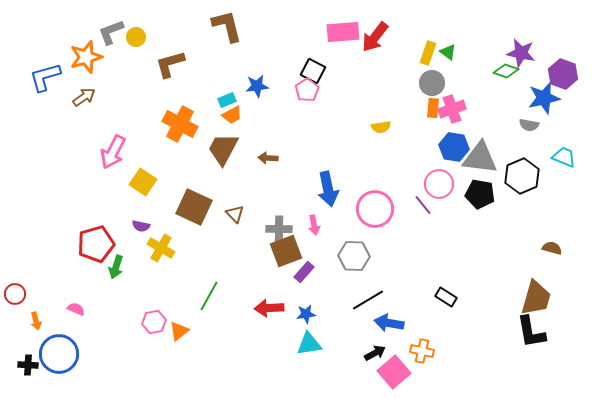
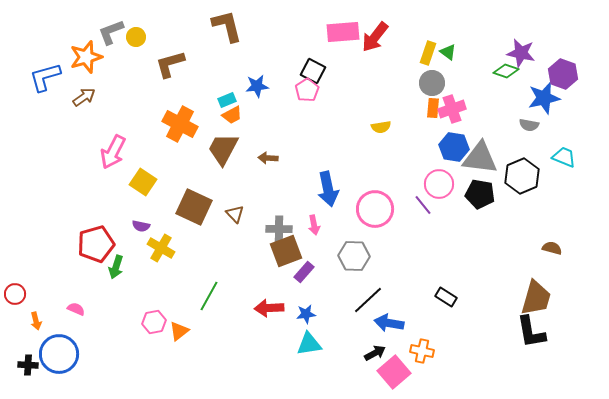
black line at (368, 300): rotated 12 degrees counterclockwise
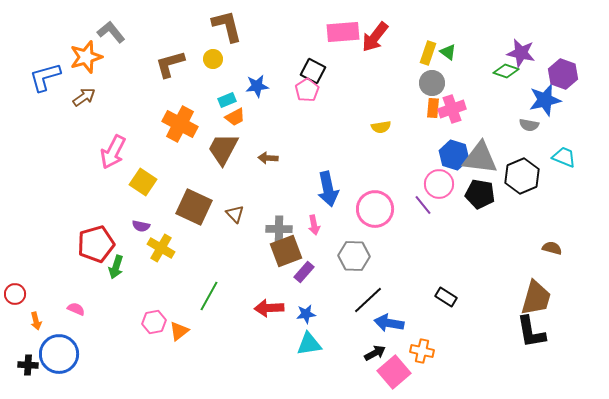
gray L-shape at (111, 32): rotated 72 degrees clockwise
yellow circle at (136, 37): moved 77 px right, 22 px down
blue star at (544, 98): moved 1 px right, 2 px down
orange trapezoid at (232, 115): moved 3 px right, 2 px down
blue hexagon at (454, 147): moved 8 px down; rotated 8 degrees clockwise
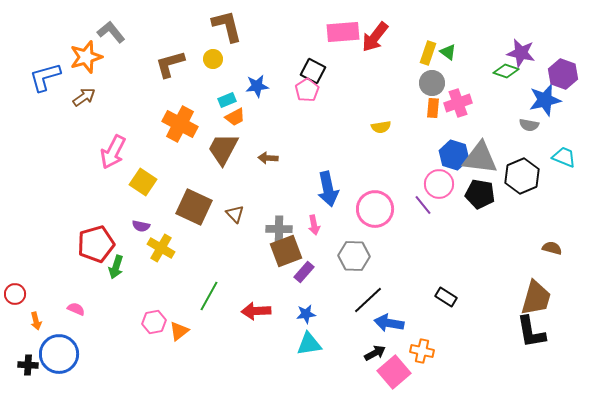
pink cross at (452, 109): moved 6 px right, 6 px up
red arrow at (269, 308): moved 13 px left, 3 px down
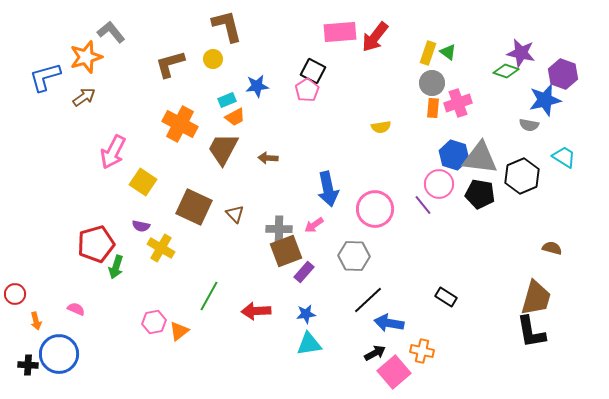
pink rectangle at (343, 32): moved 3 px left
cyan trapezoid at (564, 157): rotated 10 degrees clockwise
pink arrow at (314, 225): rotated 66 degrees clockwise
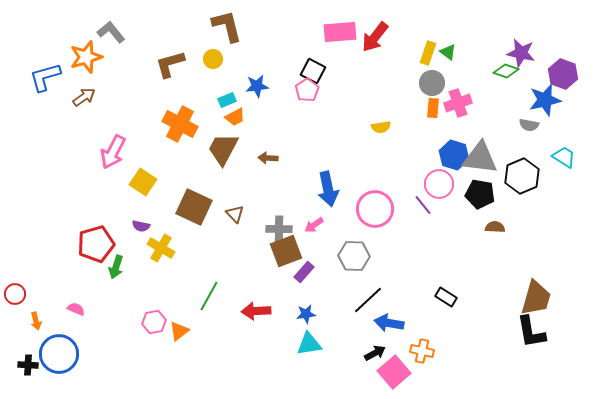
brown semicircle at (552, 248): moved 57 px left, 21 px up; rotated 12 degrees counterclockwise
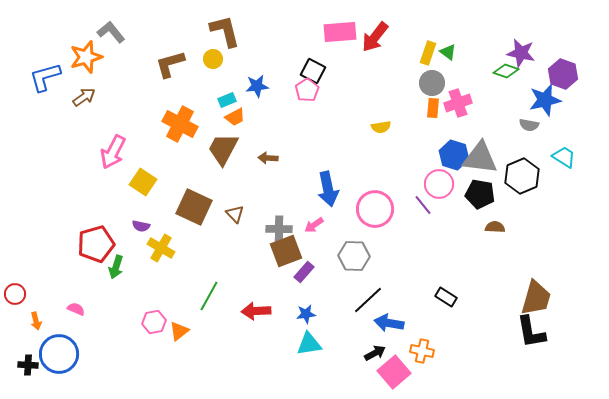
brown L-shape at (227, 26): moved 2 px left, 5 px down
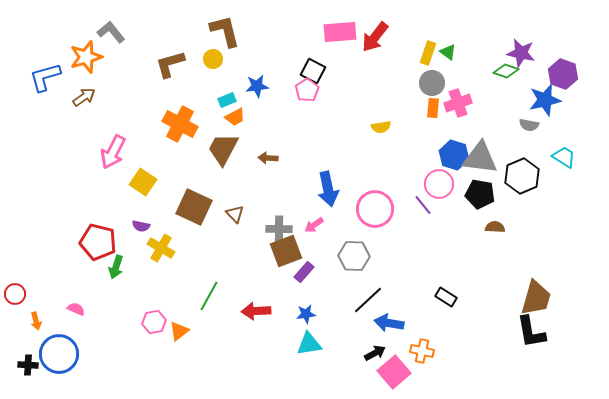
red pentagon at (96, 244): moved 2 px right, 2 px up; rotated 30 degrees clockwise
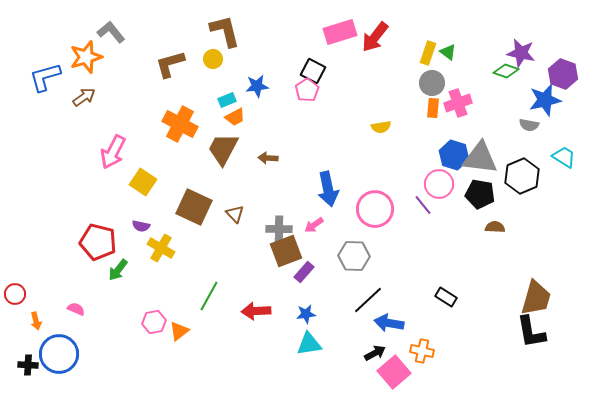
pink rectangle at (340, 32): rotated 12 degrees counterclockwise
green arrow at (116, 267): moved 2 px right, 3 px down; rotated 20 degrees clockwise
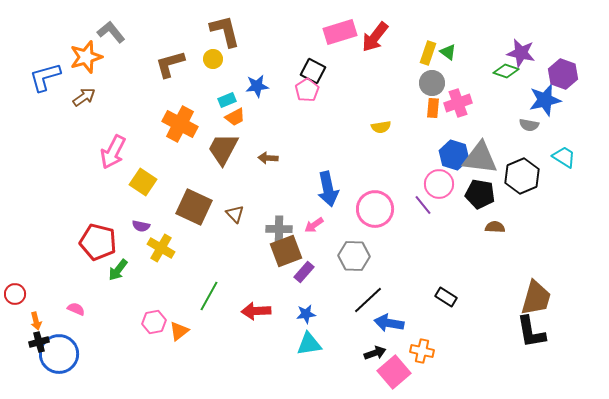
black arrow at (375, 353): rotated 10 degrees clockwise
black cross at (28, 365): moved 11 px right, 23 px up; rotated 18 degrees counterclockwise
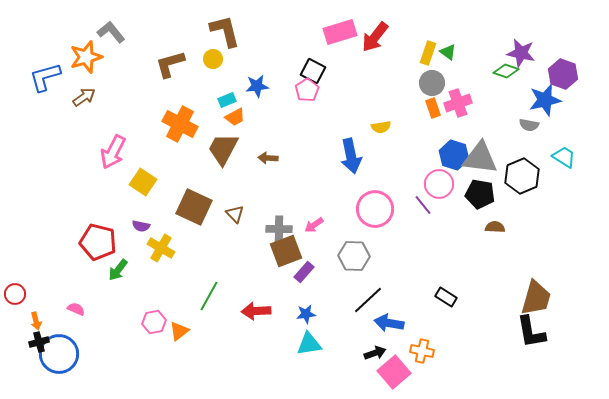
orange rectangle at (433, 108): rotated 24 degrees counterclockwise
blue arrow at (328, 189): moved 23 px right, 33 px up
